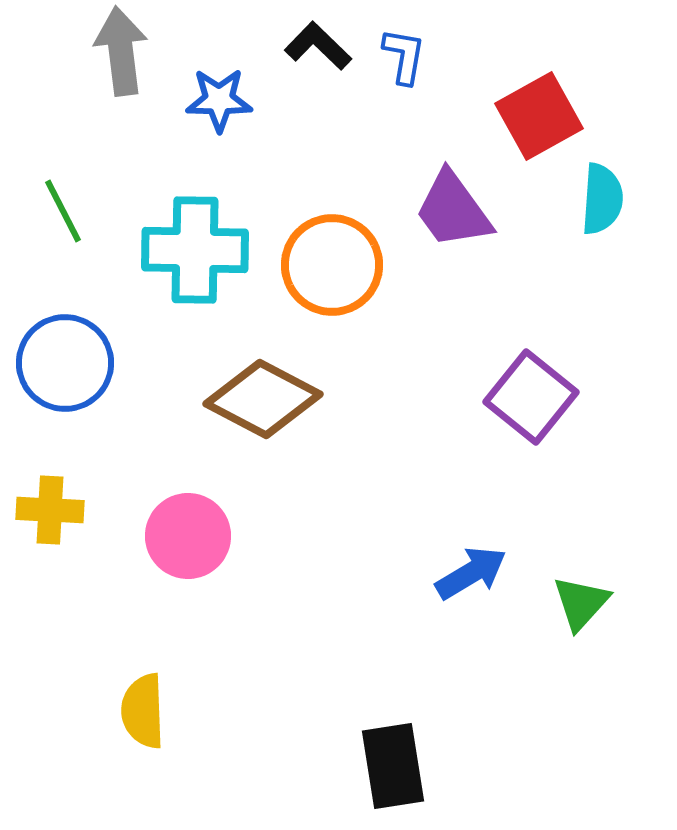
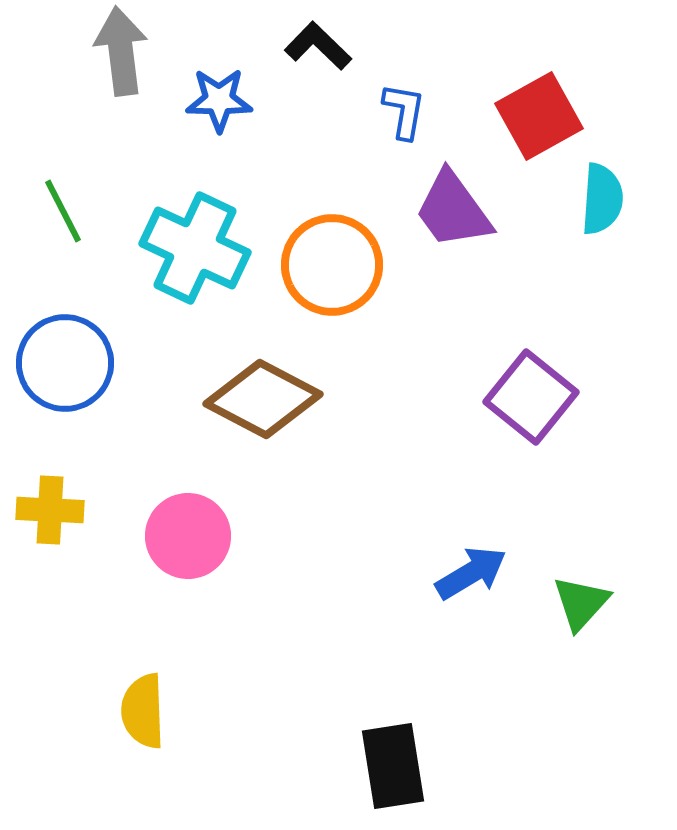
blue L-shape: moved 55 px down
cyan cross: moved 2 px up; rotated 24 degrees clockwise
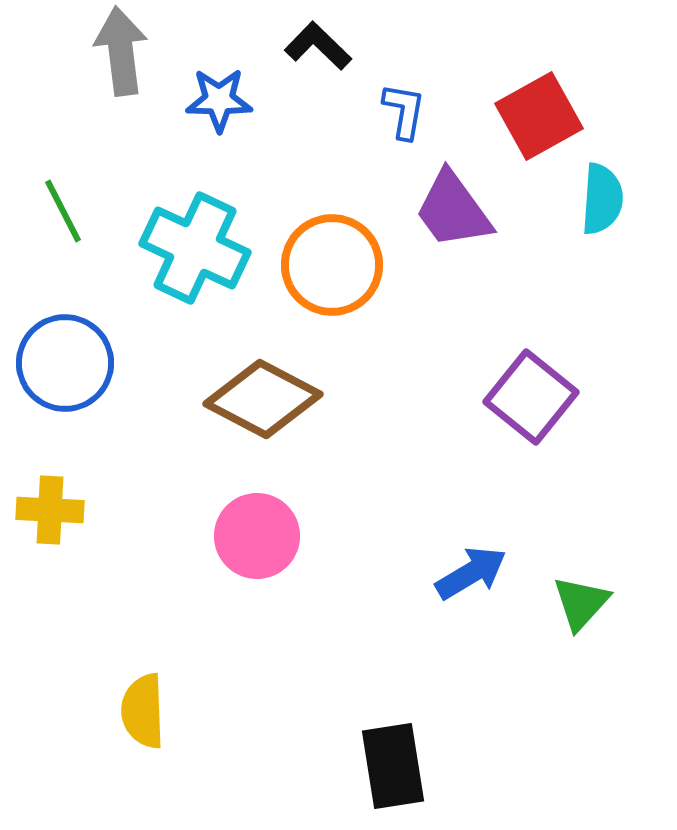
pink circle: moved 69 px right
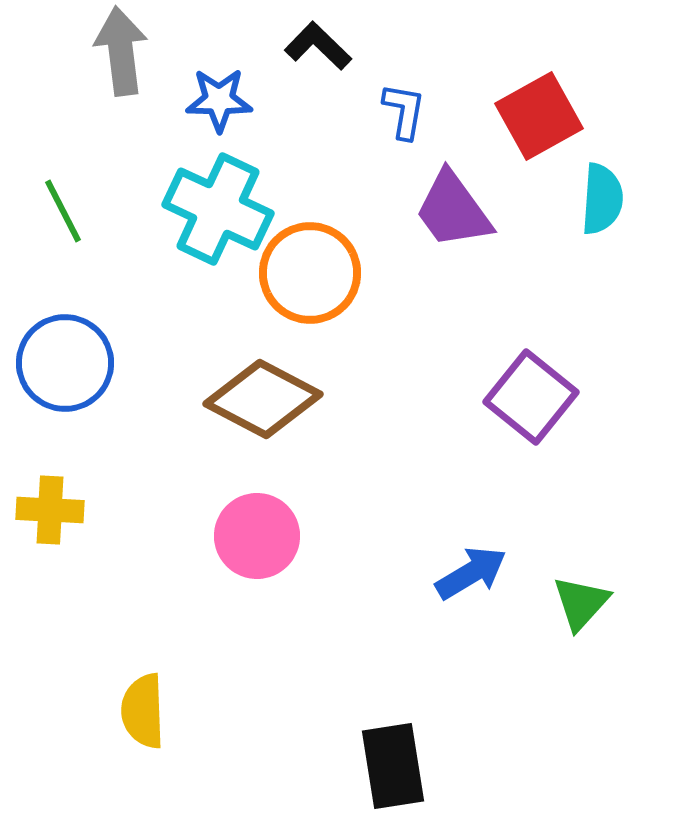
cyan cross: moved 23 px right, 39 px up
orange circle: moved 22 px left, 8 px down
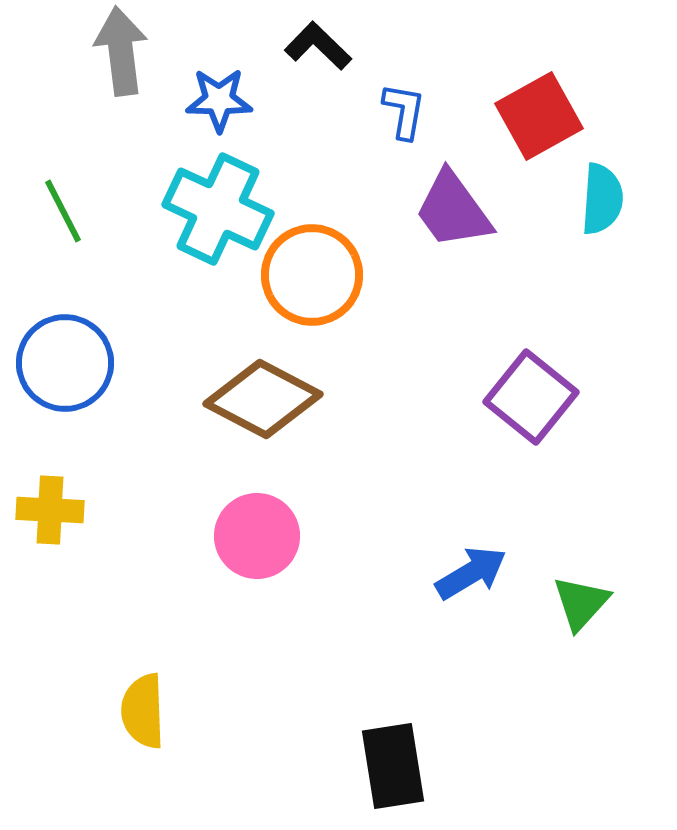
orange circle: moved 2 px right, 2 px down
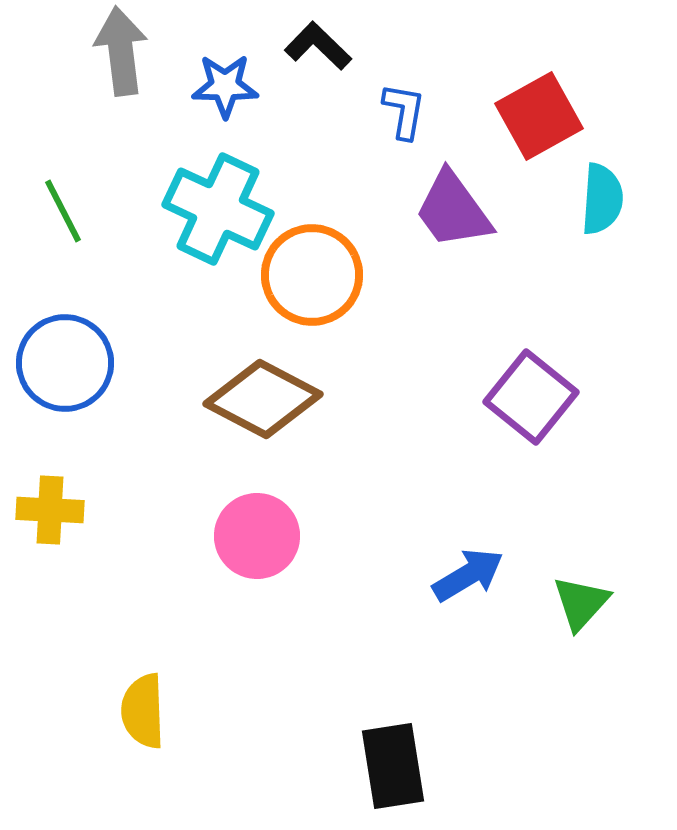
blue star: moved 6 px right, 14 px up
blue arrow: moved 3 px left, 2 px down
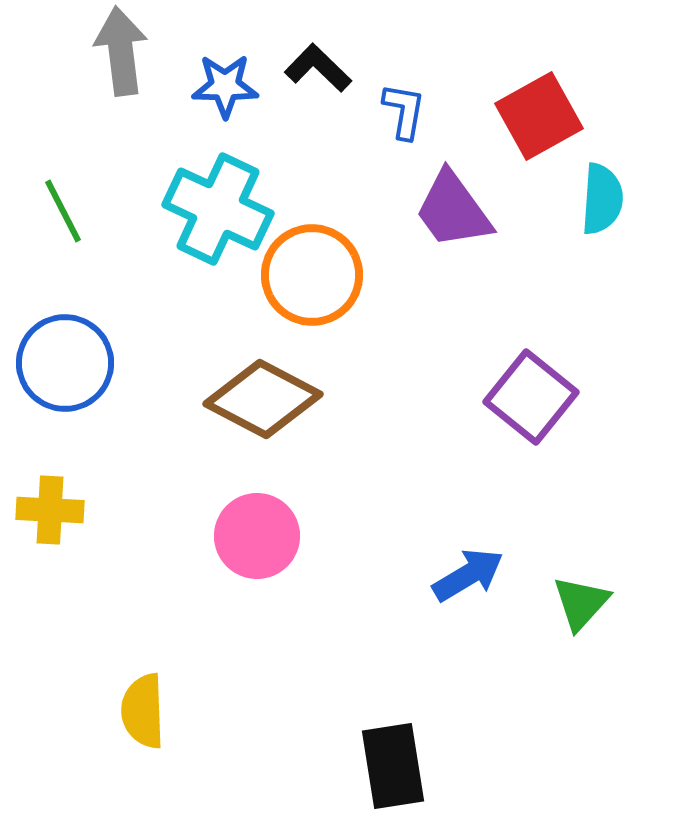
black L-shape: moved 22 px down
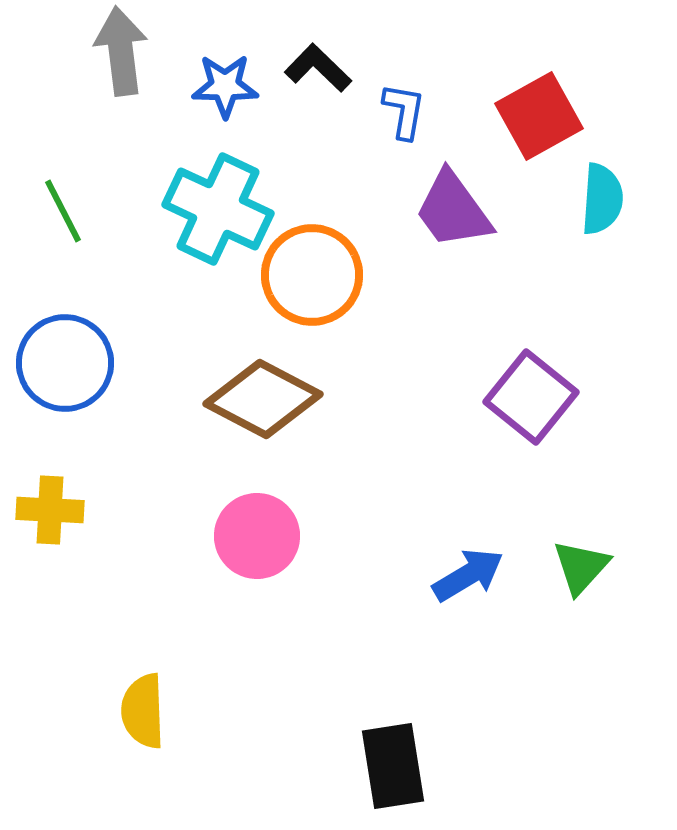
green triangle: moved 36 px up
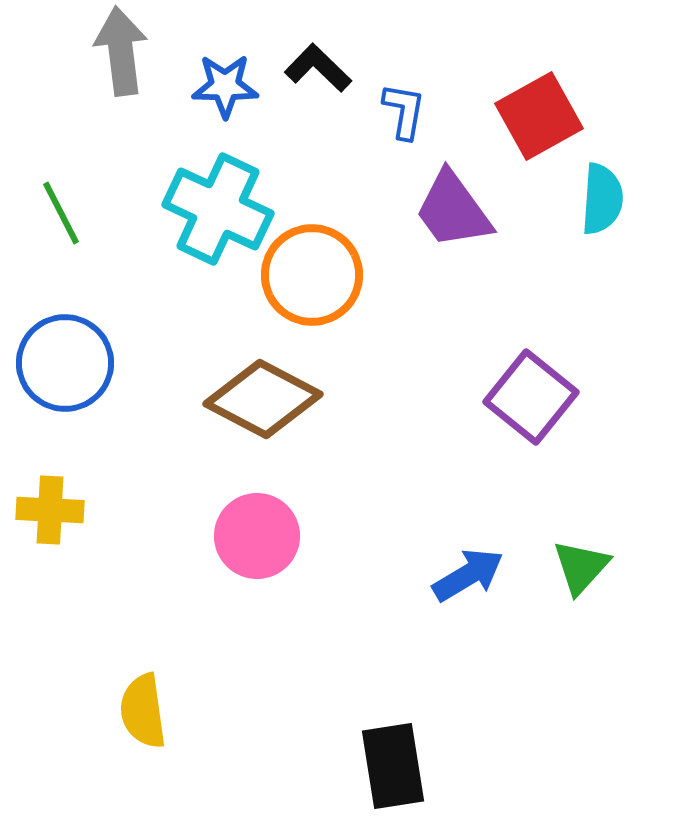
green line: moved 2 px left, 2 px down
yellow semicircle: rotated 6 degrees counterclockwise
